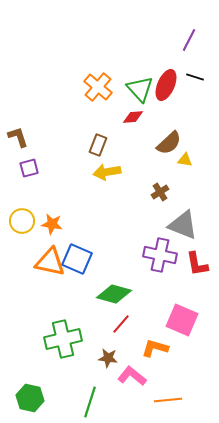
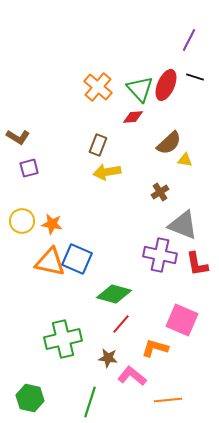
brown L-shape: rotated 140 degrees clockwise
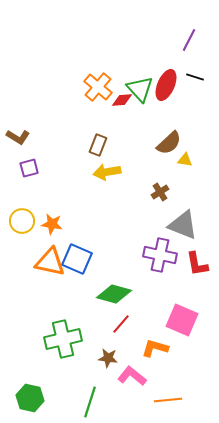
red diamond: moved 11 px left, 17 px up
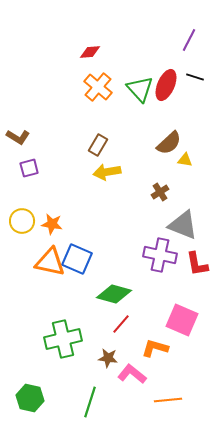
red diamond: moved 32 px left, 48 px up
brown rectangle: rotated 10 degrees clockwise
pink L-shape: moved 2 px up
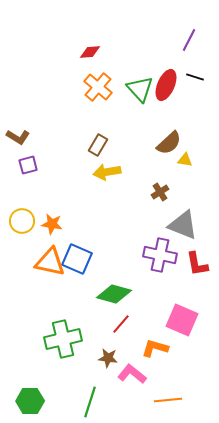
purple square: moved 1 px left, 3 px up
green hexagon: moved 3 px down; rotated 12 degrees counterclockwise
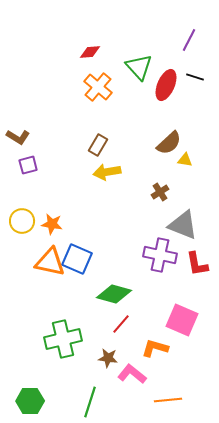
green triangle: moved 1 px left, 22 px up
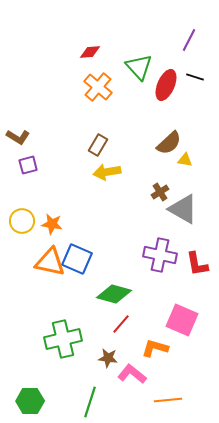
gray triangle: moved 16 px up; rotated 8 degrees clockwise
